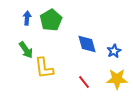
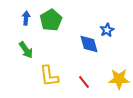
blue arrow: moved 1 px left
blue diamond: moved 2 px right
blue star: moved 7 px left, 21 px up
yellow L-shape: moved 5 px right, 8 px down
yellow star: moved 2 px right
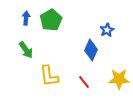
blue diamond: moved 2 px right, 6 px down; rotated 40 degrees clockwise
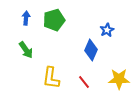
green pentagon: moved 3 px right; rotated 15 degrees clockwise
yellow L-shape: moved 2 px right, 2 px down; rotated 15 degrees clockwise
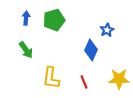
red line: rotated 16 degrees clockwise
